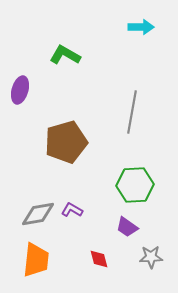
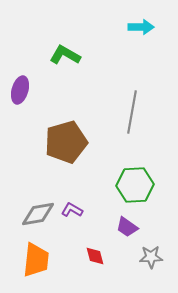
red diamond: moved 4 px left, 3 px up
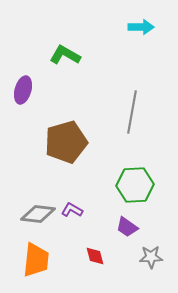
purple ellipse: moved 3 px right
gray diamond: rotated 16 degrees clockwise
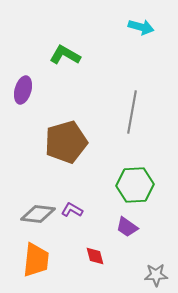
cyan arrow: rotated 15 degrees clockwise
gray star: moved 5 px right, 18 px down
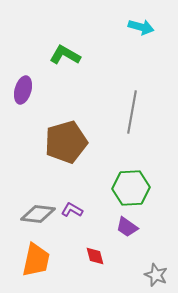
green hexagon: moved 4 px left, 3 px down
orange trapezoid: rotated 6 degrees clockwise
gray star: rotated 25 degrees clockwise
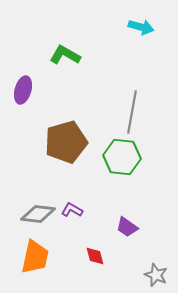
green hexagon: moved 9 px left, 31 px up; rotated 9 degrees clockwise
orange trapezoid: moved 1 px left, 3 px up
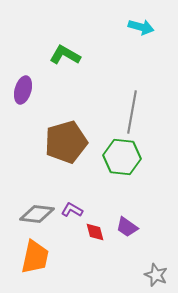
gray diamond: moved 1 px left
red diamond: moved 24 px up
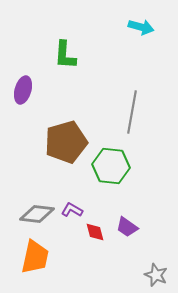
green L-shape: rotated 116 degrees counterclockwise
green hexagon: moved 11 px left, 9 px down
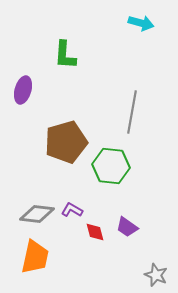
cyan arrow: moved 4 px up
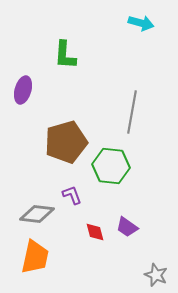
purple L-shape: moved 15 px up; rotated 40 degrees clockwise
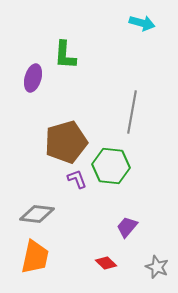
cyan arrow: moved 1 px right
purple ellipse: moved 10 px right, 12 px up
purple L-shape: moved 5 px right, 16 px up
purple trapezoid: rotated 95 degrees clockwise
red diamond: moved 11 px right, 31 px down; rotated 30 degrees counterclockwise
gray star: moved 1 px right, 8 px up
